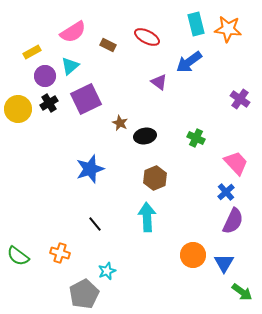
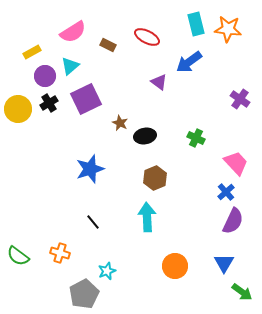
black line: moved 2 px left, 2 px up
orange circle: moved 18 px left, 11 px down
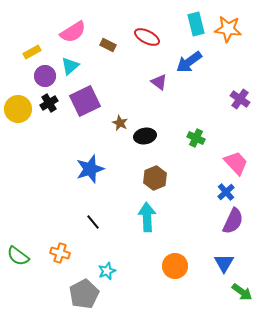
purple square: moved 1 px left, 2 px down
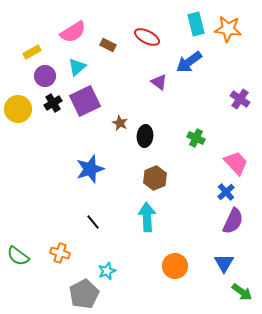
cyan triangle: moved 7 px right, 1 px down
black cross: moved 4 px right
black ellipse: rotated 75 degrees counterclockwise
